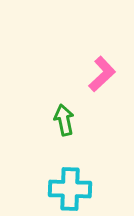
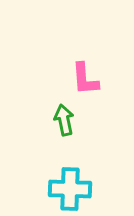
pink L-shape: moved 17 px left, 5 px down; rotated 129 degrees clockwise
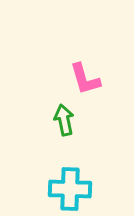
pink L-shape: rotated 12 degrees counterclockwise
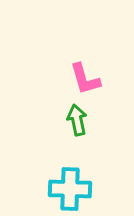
green arrow: moved 13 px right
